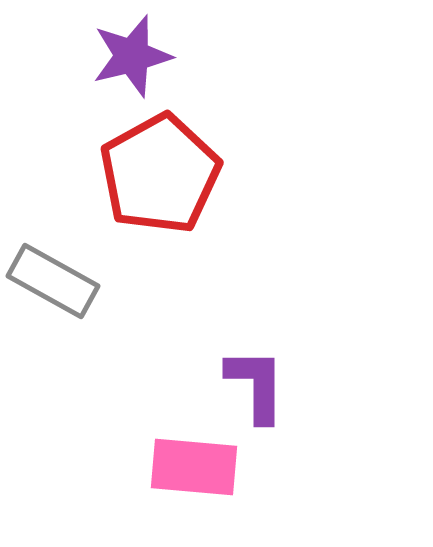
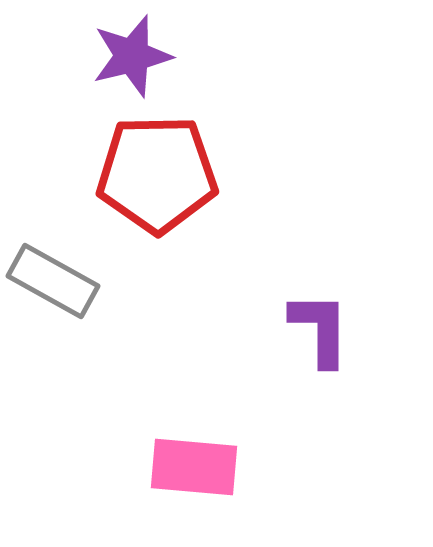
red pentagon: moved 3 px left; rotated 28 degrees clockwise
purple L-shape: moved 64 px right, 56 px up
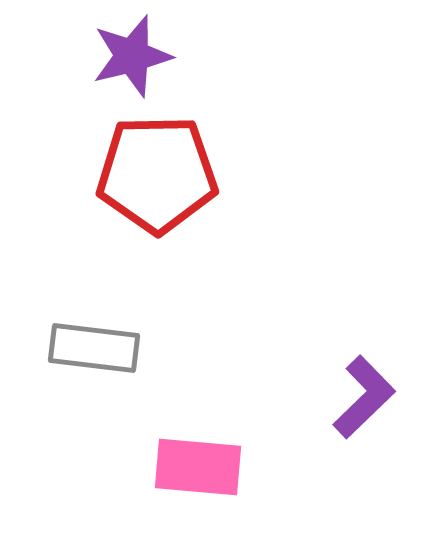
gray rectangle: moved 41 px right, 67 px down; rotated 22 degrees counterclockwise
purple L-shape: moved 44 px right, 68 px down; rotated 46 degrees clockwise
pink rectangle: moved 4 px right
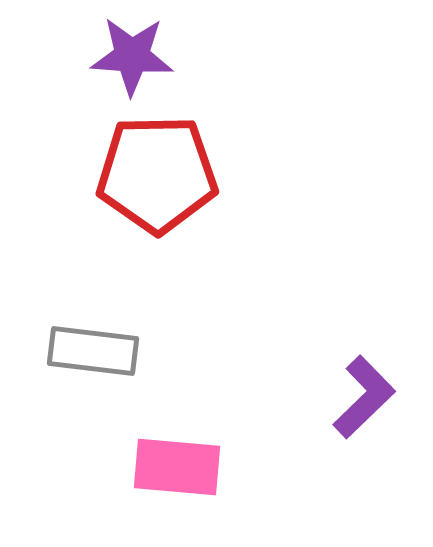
purple star: rotated 18 degrees clockwise
gray rectangle: moved 1 px left, 3 px down
pink rectangle: moved 21 px left
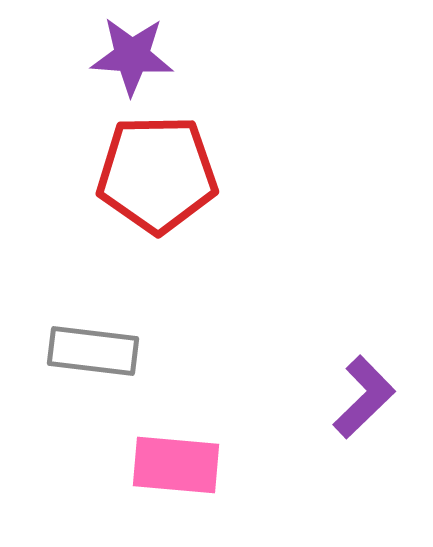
pink rectangle: moved 1 px left, 2 px up
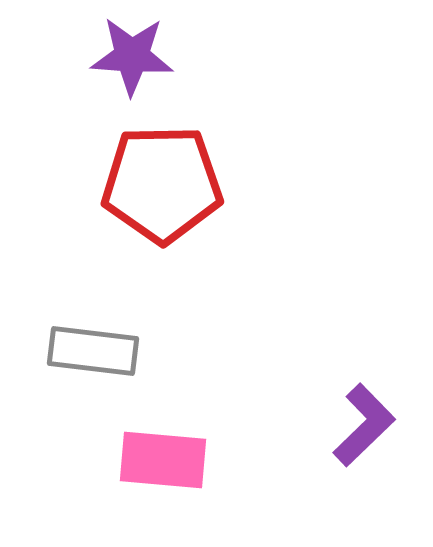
red pentagon: moved 5 px right, 10 px down
purple L-shape: moved 28 px down
pink rectangle: moved 13 px left, 5 px up
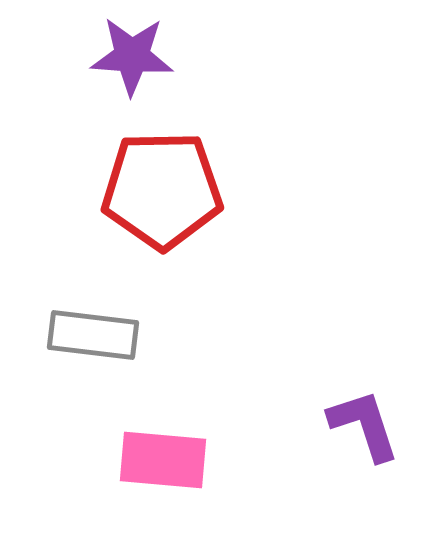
red pentagon: moved 6 px down
gray rectangle: moved 16 px up
purple L-shape: rotated 64 degrees counterclockwise
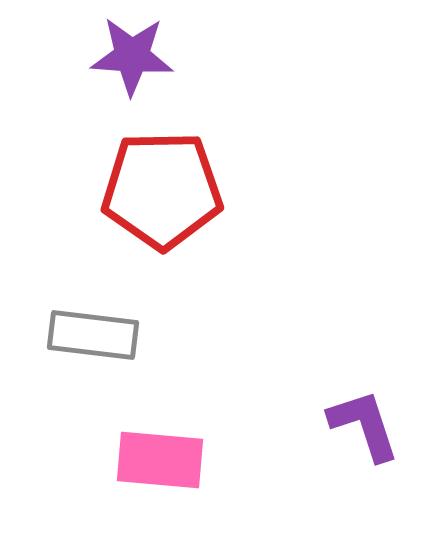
pink rectangle: moved 3 px left
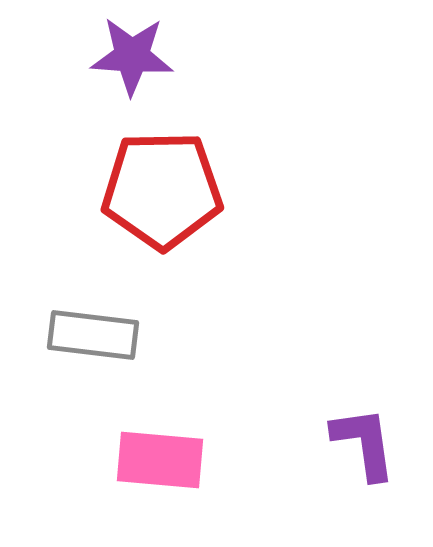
purple L-shape: moved 18 px down; rotated 10 degrees clockwise
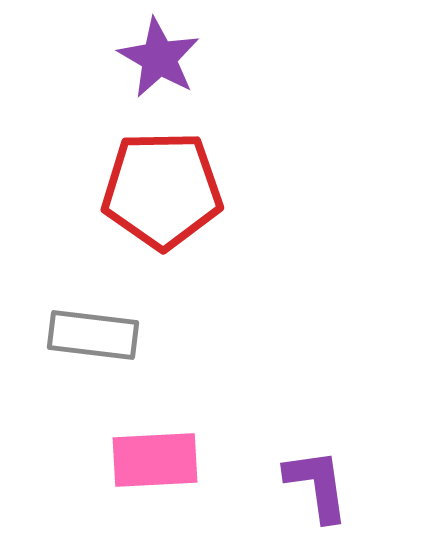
purple star: moved 27 px right, 2 px down; rotated 26 degrees clockwise
purple L-shape: moved 47 px left, 42 px down
pink rectangle: moved 5 px left; rotated 8 degrees counterclockwise
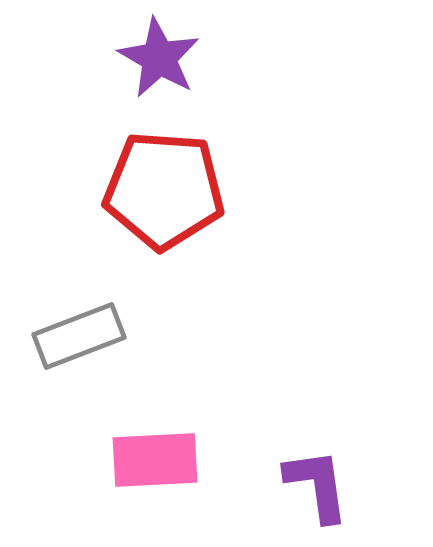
red pentagon: moved 2 px right; rotated 5 degrees clockwise
gray rectangle: moved 14 px left, 1 px down; rotated 28 degrees counterclockwise
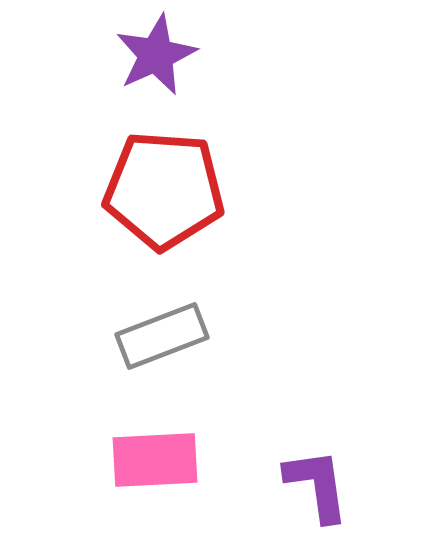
purple star: moved 3 px left, 3 px up; rotated 18 degrees clockwise
gray rectangle: moved 83 px right
